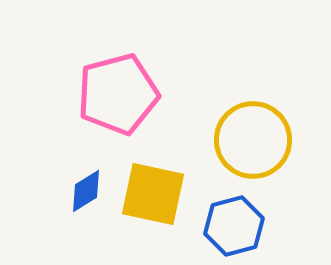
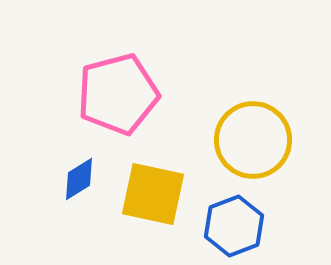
blue diamond: moved 7 px left, 12 px up
blue hexagon: rotated 6 degrees counterclockwise
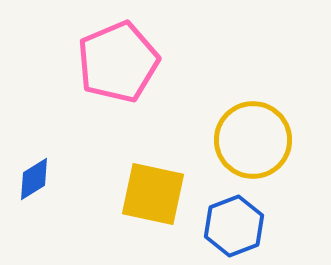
pink pentagon: moved 32 px up; rotated 8 degrees counterclockwise
blue diamond: moved 45 px left
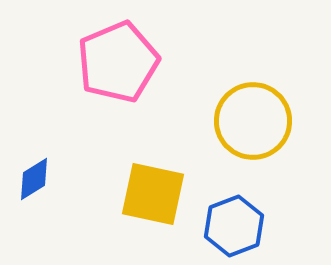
yellow circle: moved 19 px up
